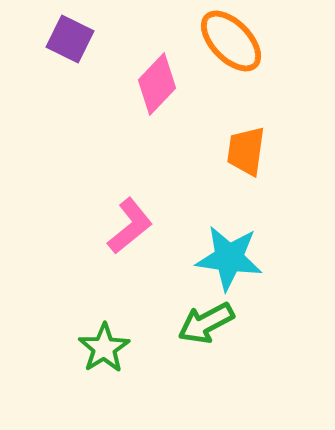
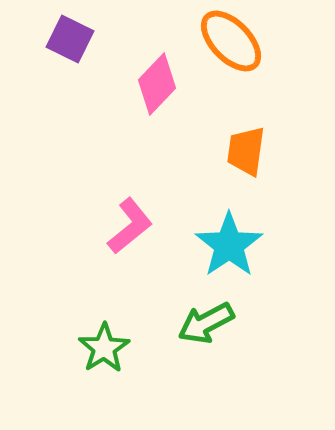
cyan star: moved 13 px up; rotated 30 degrees clockwise
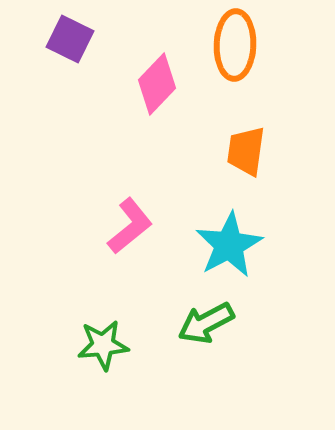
orange ellipse: moved 4 px right, 4 px down; rotated 46 degrees clockwise
cyan star: rotated 6 degrees clockwise
green star: moved 1 px left, 3 px up; rotated 27 degrees clockwise
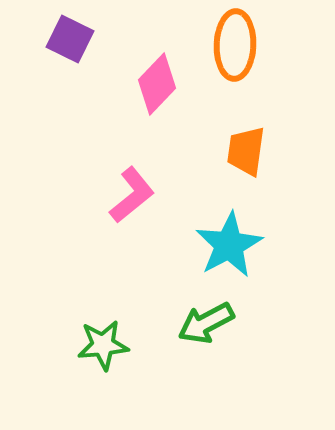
pink L-shape: moved 2 px right, 31 px up
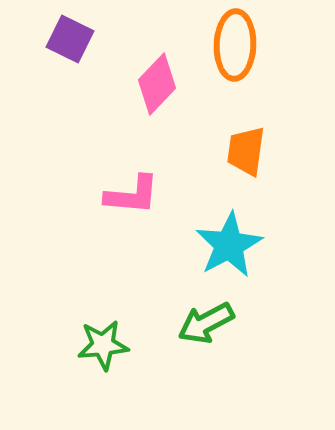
pink L-shape: rotated 44 degrees clockwise
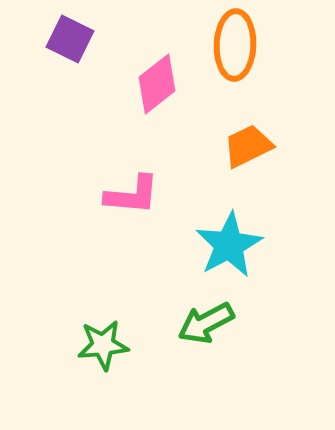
pink diamond: rotated 8 degrees clockwise
orange trapezoid: moved 2 px right, 5 px up; rotated 56 degrees clockwise
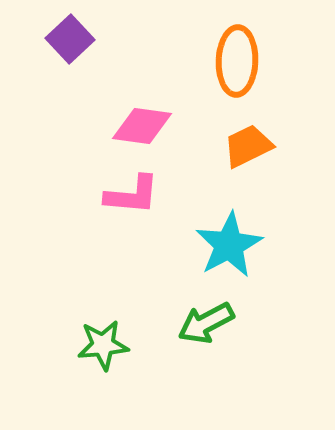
purple square: rotated 21 degrees clockwise
orange ellipse: moved 2 px right, 16 px down
pink diamond: moved 15 px left, 42 px down; rotated 46 degrees clockwise
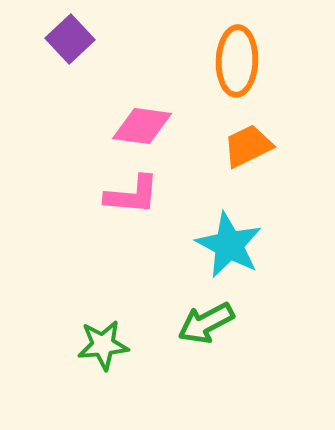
cyan star: rotated 16 degrees counterclockwise
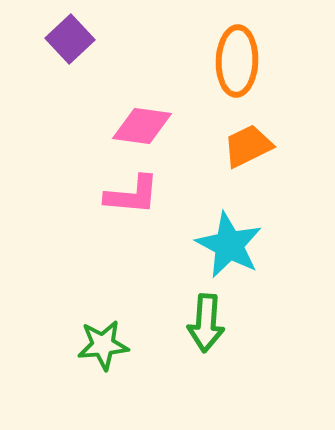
green arrow: rotated 58 degrees counterclockwise
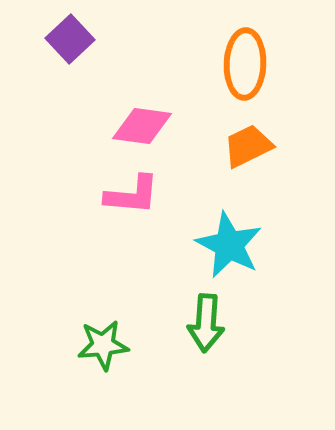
orange ellipse: moved 8 px right, 3 px down
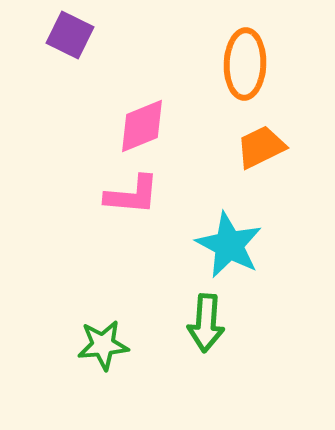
purple square: moved 4 px up; rotated 21 degrees counterclockwise
pink diamond: rotated 30 degrees counterclockwise
orange trapezoid: moved 13 px right, 1 px down
